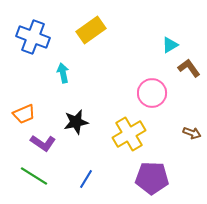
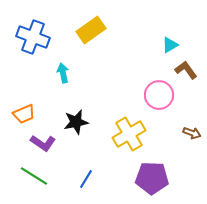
brown L-shape: moved 3 px left, 2 px down
pink circle: moved 7 px right, 2 px down
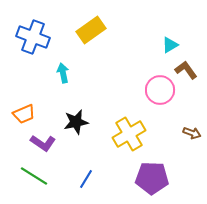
pink circle: moved 1 px right, 5 px up
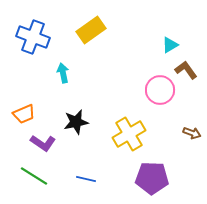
blue line: rotated 72 degrees clockwise
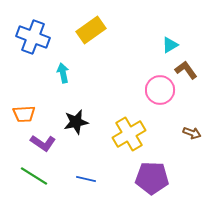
orange trapezoid: rotated 20 degrees clockwise
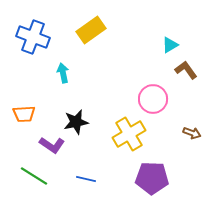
pink circle: moved 7 px left, 9 px down
purple L-shape: moved 9 px right, 2 px down
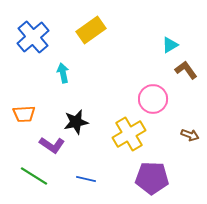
blue cross: rotated 28 degrees clockwise
brown arrow: moved 2 px left, 2 px down
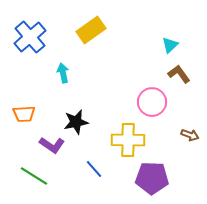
blue cross: moved 3 px left
cyan triangle: rotated 12 degrees counterclockwise
brown L-shape: moved 7 px left, 4 px down
pink circle: moved 1 px left, 3 px down
yellow cross: moved 1 px left, 6 px down; rotated 32 degrees clockwise
blue line: moved 8 px right, 10 px up; rotated 36 degrees clockwise
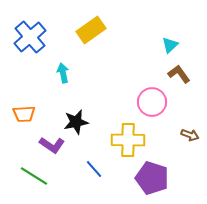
purple pentagon: rotated 16 degrees clockwise
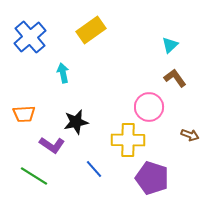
brown L-shape: moved 4 px left, 4 px down
pink circle: moved 3 px left, 5 px down
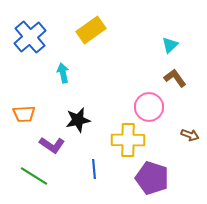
black star: moved 2 px right, 2 px up
blue line: rotated 36 degrees clockwise
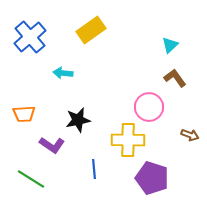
cyan arrow: rotated 72 degrees counterclockwise
green line: moved 3 px left, 3 px down
